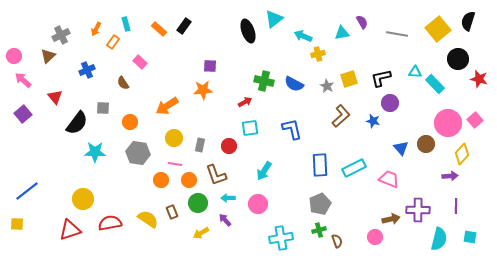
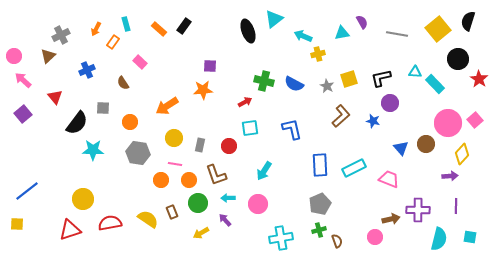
red star at (479, 79): rotated 18 degrees clockwise
cyan star at (95, 152): moved 2 px left, 2 px up
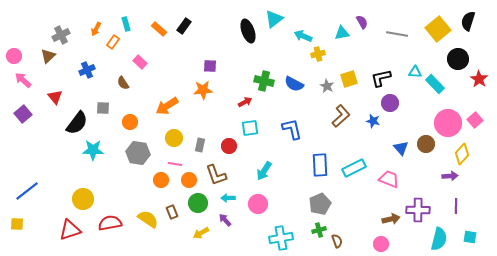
pink circle at (375, 237): moved 6 px right, 7 px down
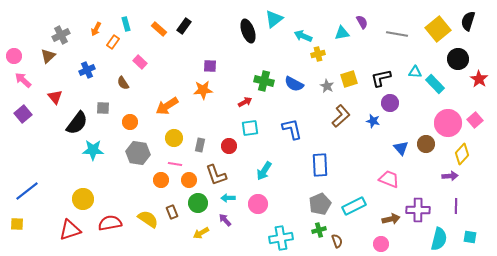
cyan rectangle at (354, 168): moved 38 px down
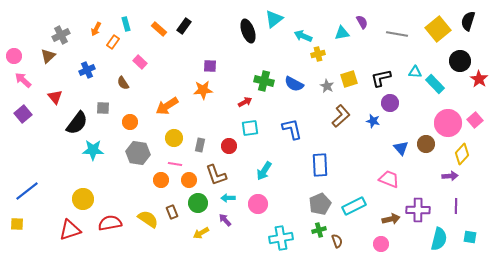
black circle at (458, 59): moved 2 px right, 2 px down
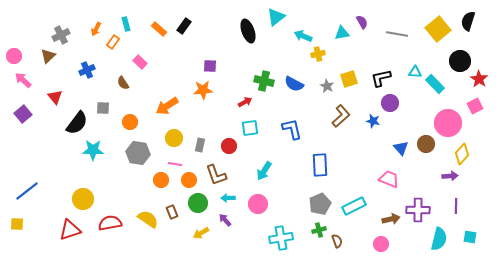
cyan triangle at (274, 19): moved 2 px right, 2 px up
pink square at (475, 120): moved 14 px up; rotated 14 degrees clockwise
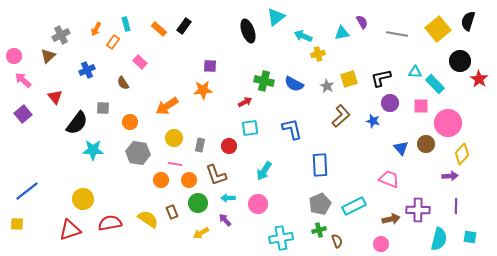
pink square at (475, 106): moved 54 px left; rotated 28 degrees clockwise
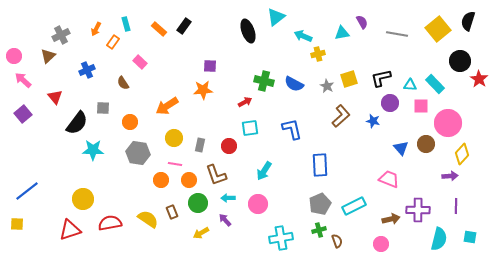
cyan triangle at (415, 72): moved 5 px left, 13 px down
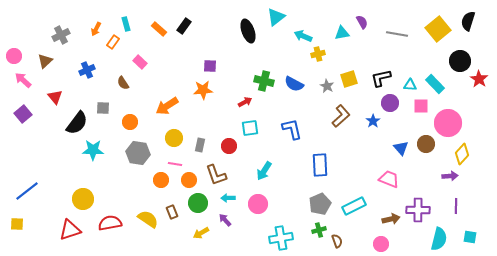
brown triangle at (48, 56): moved 3 px left, 5 px down
blue star at (373, 121): rotated 24 degrees clockwise
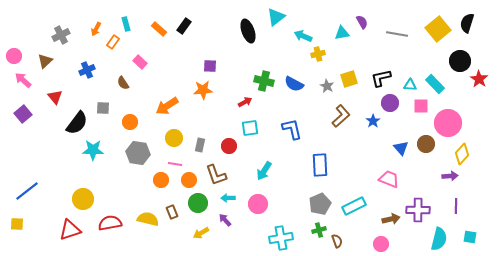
black semicircle at (468, 21): moved 1 px left, 2 px down
yellow semicircle at (148, 219): rotated 20 degrees counterclockwise
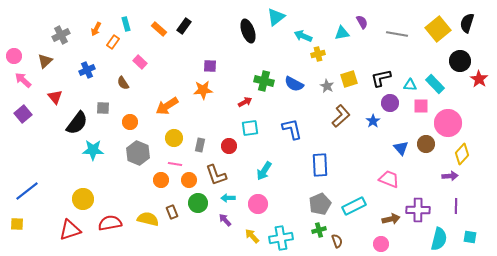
gray hexagon at (138, 153): rotated 15 degrees clockwise
yellow arrow at (201, 233): moved 51 px right, 3 px down; rotated 77 degrees clockwise
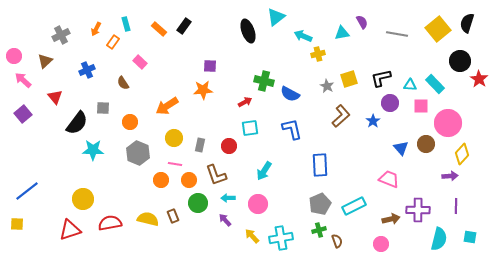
blue semicircle at (294, 84): moved 4 px left, 10 px down
brown rectangle at (172, 212): moved 1 px right, 4 px down
